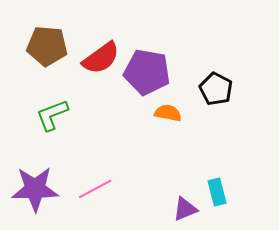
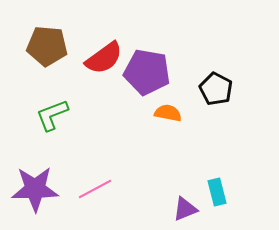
red semicircle: moved 3 px right
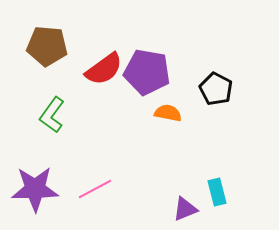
red semicircle: moved 11 px down
green L-shape: rotated 33 degrees counterclockwise
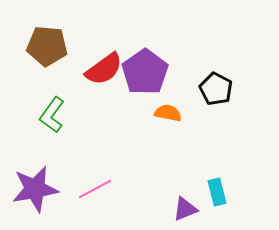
purple pentagon: moved 2 px left; rotated 27 degrees clockwise
purple star: rotated 9 degrees counterclockwise
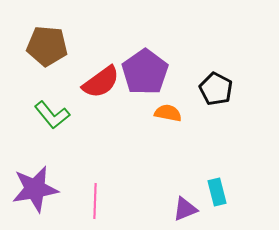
red semicircle: moved 3 px left, 13 px down
green L-shape: rotated 75 degrees counterclockwise
pink line: moved 12 px down; rotated 60 degrees counterclockwise
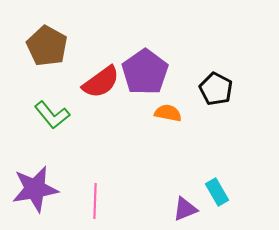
brown pentagon: rotated 24 degrees clockwise
cyan rectangle: rotated 16 degrees counterclockwise
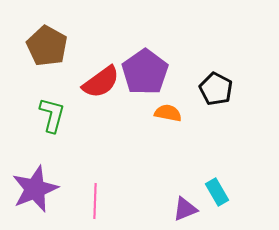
green L-shape: rotated 126 degrees counterclockwise
purple star: rotated 12 degrees counterclockwise
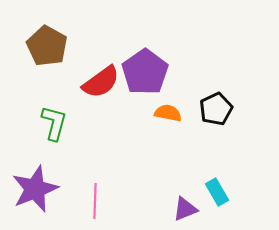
black pentagon: moved 20 px down; rotated 20 degrees clockwise
green L-shape: moved 2 px right, 8 px down
